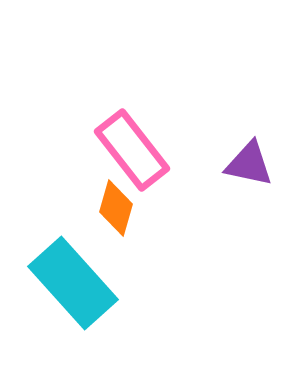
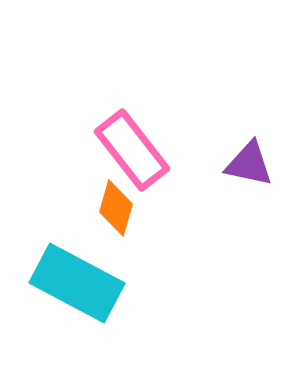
cyan rectangle: moved 4 px right; rotated 20 degrees counterclockwise
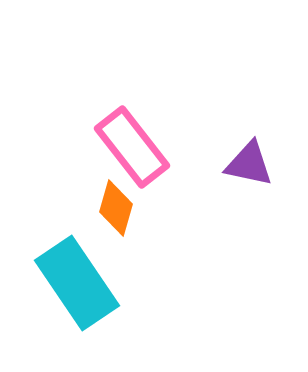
pink rectangle: moved 3 px up
cyan rectangle: rotated 28 degrees clockwise
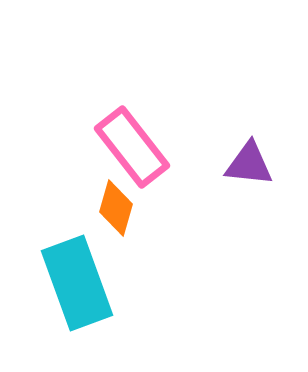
purple triangle: rotated 6 degrees counterclockwise
cyan rectangle: rotated 14 degrees clockwise
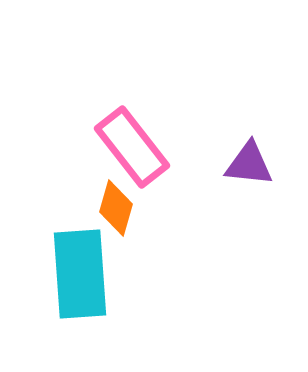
cyan rectangle: moved 3 px right, 9 px up; rotated 16 degrees clockwise
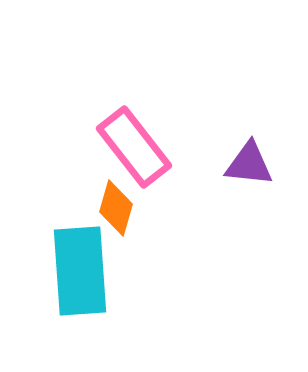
pink rectangle: moved 2 px right
cyan rectangle: moved 3 px up
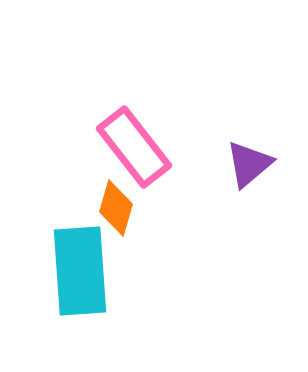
purple triangle: rotated 46 degrees counterclockwise
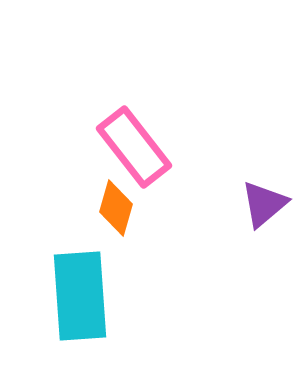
purple triangle: moved 15 px right, 40 px down
cyan rectangle: moved 25 px down
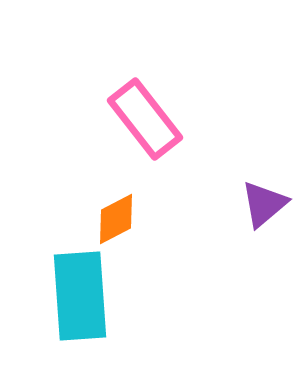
pink rectangle: moved 11 px right, 28 px up
orange diamond: moved 11 px down; rotated 46 degrees clockwise
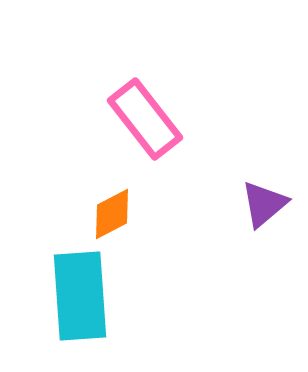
orange diamond: moved 4 px left, 5 px up
